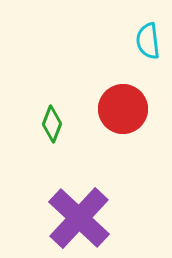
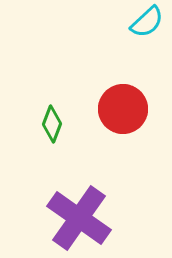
cyan semicircle: moved 1 px left, 19 px up; rotated 126 degrees counterclockwise
purple cross: rotated 8 degrees counterclockwise
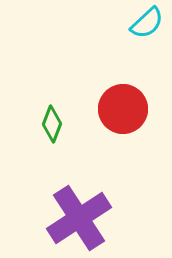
cyan semicircle: moved 1 px down
purple cross: rotated 22 degrees clockwise
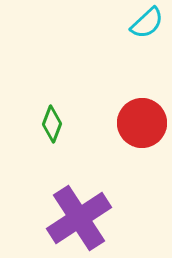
red circle: moved 19 px right, 14 px down
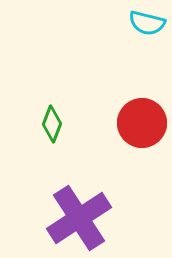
cyan semicircle: rotated 57 degrees clockwise
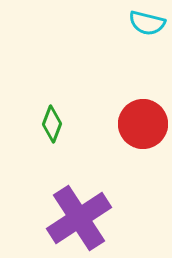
red circle: moved 1 px right, 1 px down
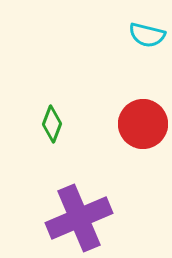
cyan semicircle: moved 12 px down
purple cross: rotated 10 degrees clockwise
